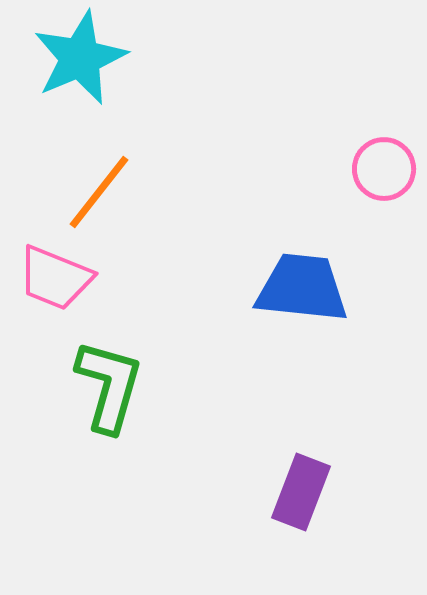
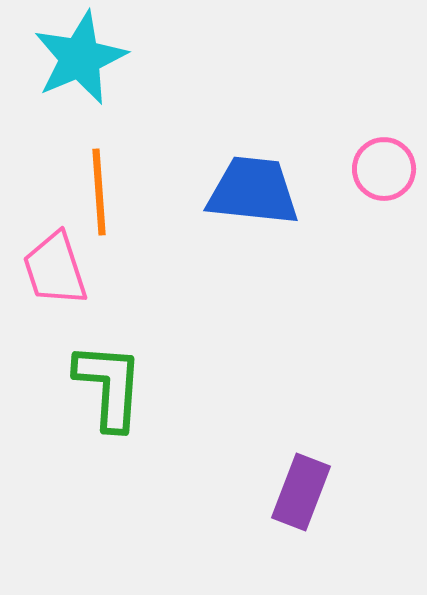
orange line: rotated 42 degrees counterclockwise
pink trapezoid: moved 9 px up; rotated 50 degrees clockwise
blue trapezoid: moved 49 px left, 97 px up
green L-shape: rotated 12 degrees counterclockwise
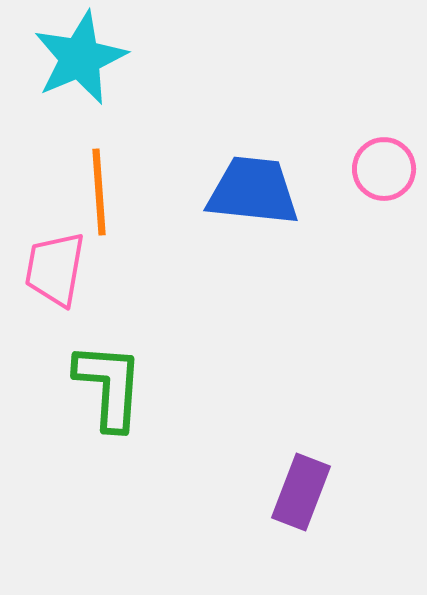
pink trapezoid: rotated 28 degrees clockwise
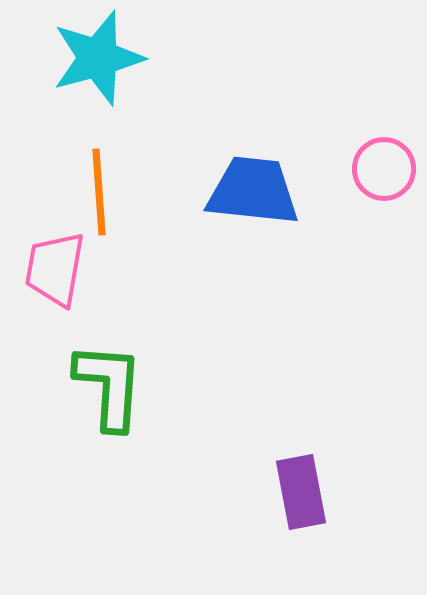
cyan star: moved 18 px right; rotated 8 degrees clockwise
purple rectangle: rotated 32 degrees counterclockwise
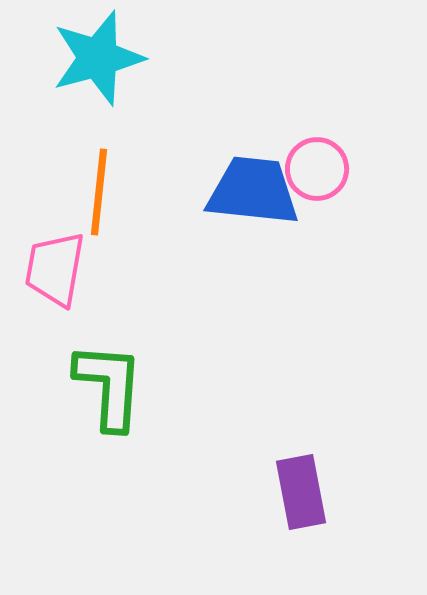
pink circle: moved 67 px left
orange line: rotated 10 degrees clockwise
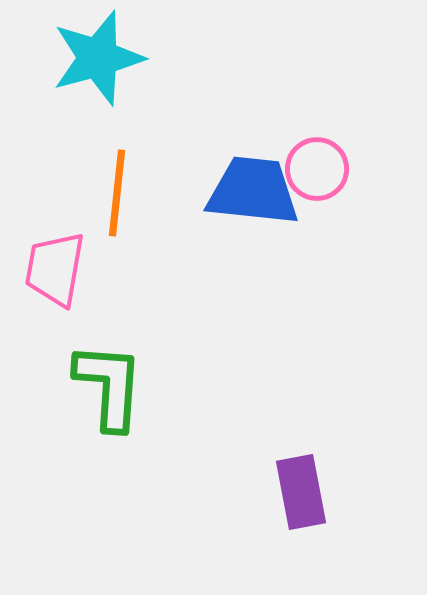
orange line: moved 18 px right, 1 px down
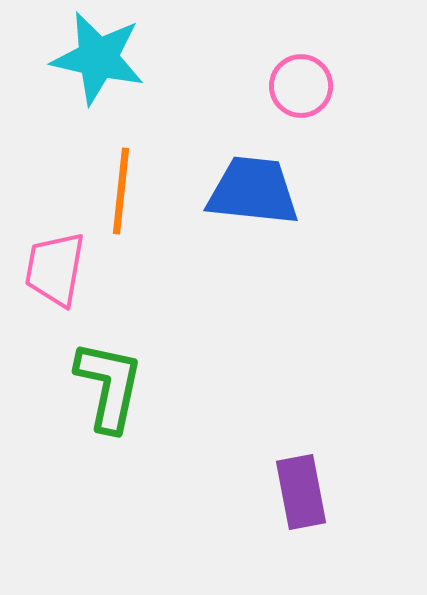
cyan star: rotated 28 degrees clockwise
pink circle: moved 16 px left, 83 px up
orange line: moved 4 px right, 2 px up
green L-shape: rotated 8 degrees clockwise
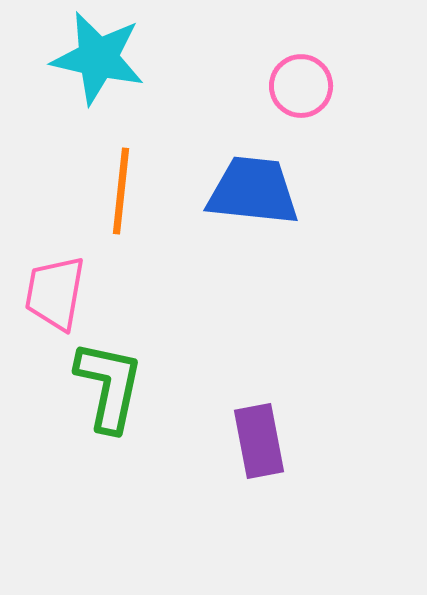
pink trapezoid: moved 24 px down
purple rectangle: moved 42 px left, 51 px up
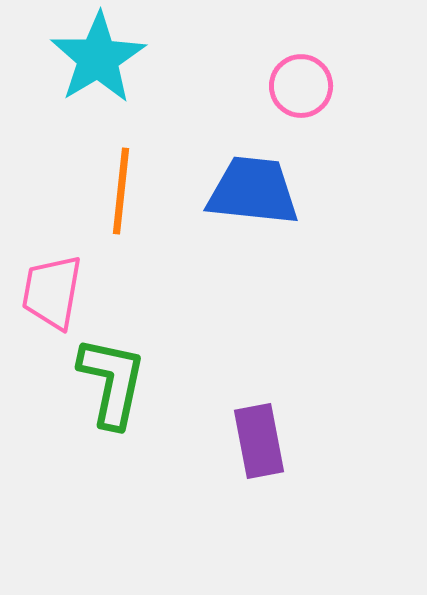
cyan star: rotated 28 degrees clockwise
pink trapezoid: moved 3 px left, 1 px up
green L-shape: moved 3 px right, 4 px up
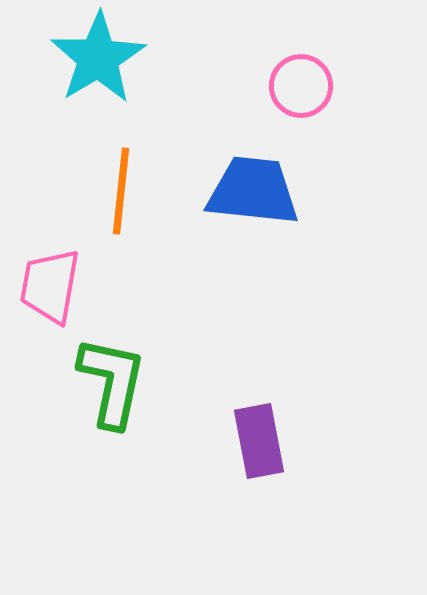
pink trapezoid: moved 2 px left, 6 px up
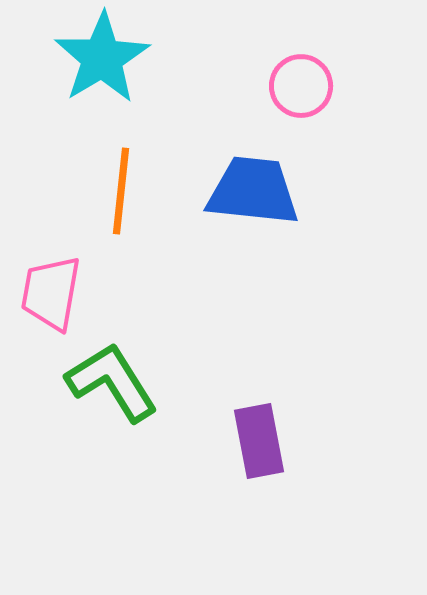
cyan star: moved 4 px right
pink trapezoid: moved 1 px right, 7 px down
green L-shape: rotated 44 degrees counterclockwise
